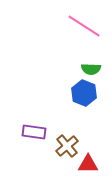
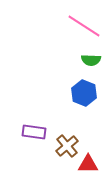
green semicircle: moved 9 px up
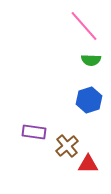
pink line: rotated 16 degrees clockwise
blue hexagon: moved 5 px right, 7 px down; rotated 20 degrees clockwise
